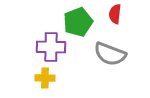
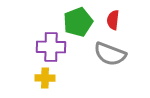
red semicircle: moved 2 px left, 6 px down
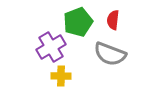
purple cross: rotated 32 degrees counterclockwise
yellow cross: moved 16 px right, 2 px up
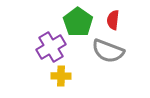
green pentagon: rotated 16 degrees counterclockwise
gray semicircle: moved 2 px left, 3 px up
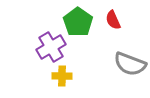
red semicircle: rotated 30 degrees counterclockwise
gray semicircle: moved 22 px right, 13 px down
yellow cross: moved 1 px right
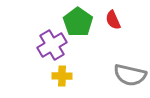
purple cross: moved 1 px right, 2 px up
gray semicircle: moved 11 px down; rotated 8 degrees counterclockwise
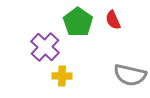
purple cross: moved 7 px left, 2 px down; rotated 16 degrees counterclockwise
